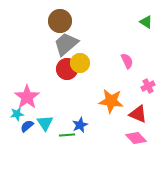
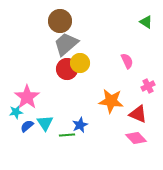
cyan star: moved 1 px left, 2 px up
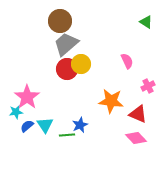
yellow circle: moved 1 px right, 1 px down
cyan triangle: moved 2 px down
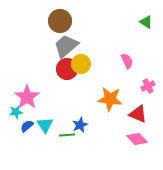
gray trapezoid: moved 2 px down
orange star: moved 1 px left, 2 px up
pink diamond: moved 1 px right, 1 px down
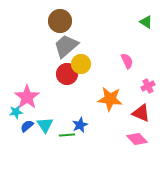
red circle: moved 5 px down
red triangle: moved 3 px right, 1 px up
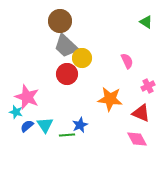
gray trapezoid: rotated 96 degrees counterclockwise
yellow circle: moved 1 px right, 6 px up
pink star: rotated 15 degrees counterclockwise
cyan star: rotated 24 degrees clockwise
pink diamond: rotated 15 degrees clockwise
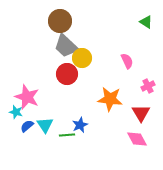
red triangle: rotated 36 degrees clockwise
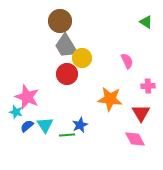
gray trapezoid: rotated 16 degrees clockwise
pink cross: rotated 24 degrees clockwise
pink diamond: moved 2 px left
